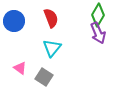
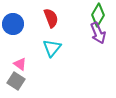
blue circle: moved 1 px left, 3 px down
pink triangle: moved 4 px up
gray square: moved 28 px left, 4 px down
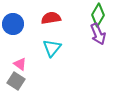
red semicircle: rotated 78 degrees counterclockwise
purple arrow: moved 1 px down
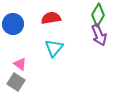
purple arrow: moved 1 px right, 1 px down
cyan triangle: moved 2 px right
gray square: moved 1 px down
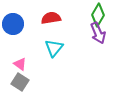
purple arrow: moved 1 px left, 2 px up
gray square: moved 4 px right
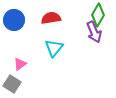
blue circle: moved 1 px right, 4 px up
purple arrow: moved 4 px left, 1 px up
pink triangle: rotated 48 degrees clockwise
gray square: moved 8 px left, 2 px down
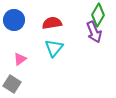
red semicircle: moved 1 px right, 5 px down
pink triangle: moved 5 px up
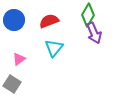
green diamond: moved 10 px left
red semicircle: moved 3 px left, 2 px up; rotated 12 degrees counterclockwise
purple arrow: moved 1 px down
pink triangle: moved 1 px left
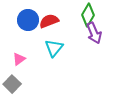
blue circle: moved 14 px right
gray square: rotated 12 degrees clockwise
